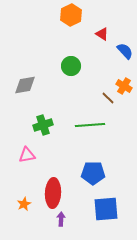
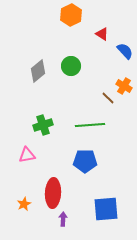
gray diamond: moved 13 px right, 14 px up; rotated 30 degrees counterclockwise
blue pentagon: moved 8 px left, 12 px up
purple arrow: moved 2 px right
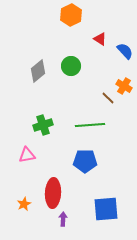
red triangle: moved 2 px left, 5 px down
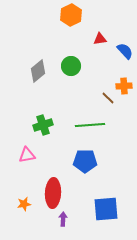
red triangle: rotated 40 degrees counterclockwise
orange cross: rotated 35 degrees counterclockwise
orange star: rotated 16 degrees clockwise
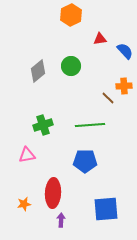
purple arrow: moved 2 px left, 1 px down
